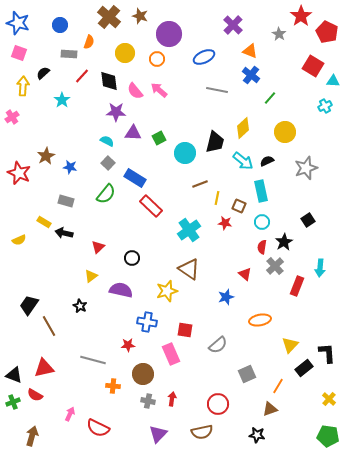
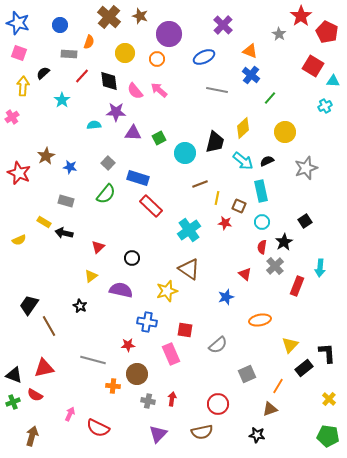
purple cross at (233, 25): moved 10 px left
cyan semicircle at (107, 141): moved 13 px left, 16 px up; rotated 32 degrees counterclockwise
blue rectangle at (135, 178): moved 3 px right; rotated 15 degrees counterclockwise
black square at (308, 220): moved 3 px left, 1 px down
brown circle at (143, 374): moved 6 px left
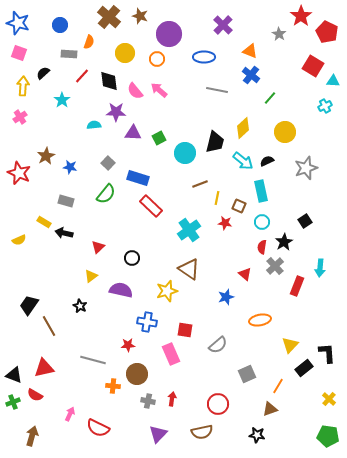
blue ellipse at (204, 57): rotated 25 degrees clockwise
pink cross at (12, 117): moved 8 px right
